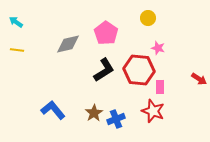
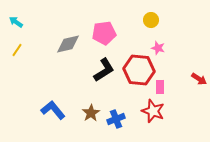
yellow circle: moved 3 px right, 2 px down
pink pentagon: moved 2 px left; rotated 30 degrees clockwise
yellow line: rotated 64 degrees counterclockwise
brown star: moved 3 px left
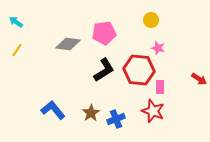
gray diamond: rotated 20 degrees clockwise
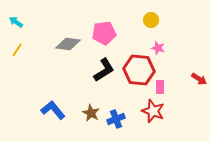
brown star: rotated 12 degrees counterclockwise
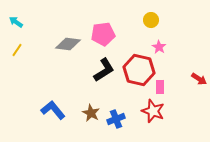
pink pentagon: moved 1 px left, 1 px down
pink star: moved 1 px right, 1 px up; rotated 16 degrees clockwise
red hexagon: rotated 8 degrees clockwise
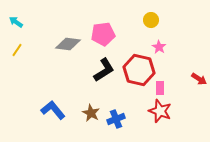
pink rectangle: moved 1 px down
red star: moved 7 px right
